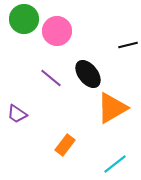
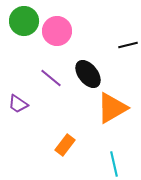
green circle: moved 2 px down
purple trapezoid: moved 1 px right, 10 px up
cyan line: moved 1 px left; rotated 65 degrees counterclockwise
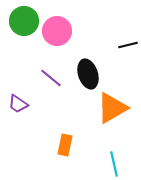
black ellipse: rotated 20 degrees clockwise
orange rectangle: rotated 25 degrees counterclockwise
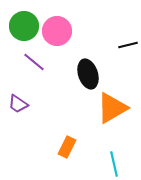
green circle: moved 5 px down
purple line: moved 17 px left, 16 px up
orange rectangle: moved 2 px right, 2 px down; rotated 15 degrees clockwise
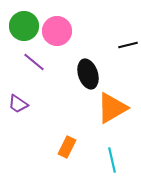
cyan line: moved 2 px left, 4 px up
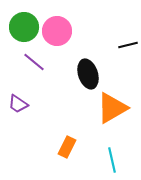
green circle: moved 1 px down
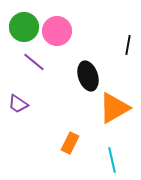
black line: rotated 66 degrees counterclockwise
black ellipse: moved 2 px down
orange triangle: moved 2 px right
orange rectangle: moved 3 px right, 4 px up
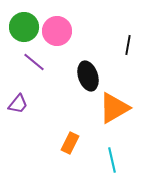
purple trapezoid: rotated 85 degrees counterclockwise
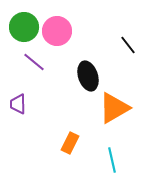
black line: rotated 48 degrees counterclockwise
purple trapezoid: rotated 140 degrees clockwise
